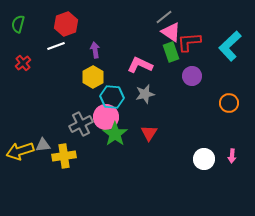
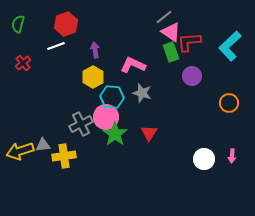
pink L-shape: moved 7 px left
gray star: moved 3 px left, 1 px up; rotated 30 degrees clockwise
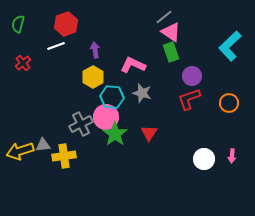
red L-shape: moved 57 px down; rotated 15 degrees counterclockwise
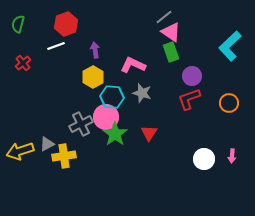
gray triangle: moved 4 px right, 1 px up; rotated 21 degrees counterclockwise
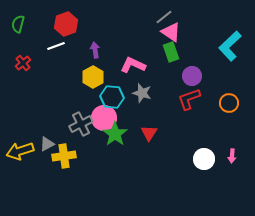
pink circle: moved 2 px left, 1 px down
